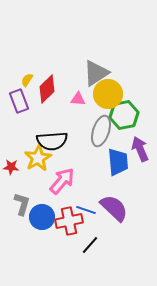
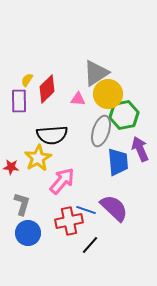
purple rectangle: rotated 20 degrees clockwise
black semicircle: moved 6 px up
blue circle: moved 14 px left, 16 px down
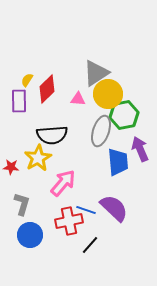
pink arrow: moved 1 px right, 2 px down
blue circle: moved 2 px right, 2 px down
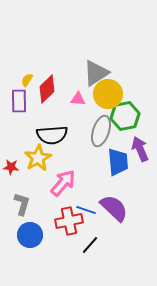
green hexagon: moved 1 px right, 1 px down
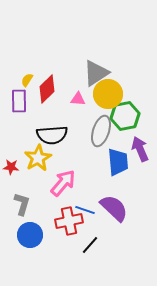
blue line: moved 1 px left
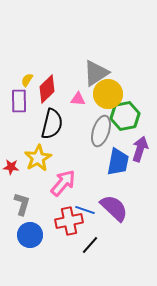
black semicircle: moved 11 px up; rotated 72 degrees counterclockwise
purple arrow: rotated 40 degrees clockwise
blue trapezoid: rotated 16 degrees clockwise
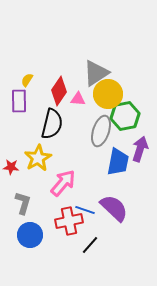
red diamond: moved 12 px right, 2 px down; rotated 12 degrees counterclockwise
gray L-shape: moved 1 px right, 1 px up
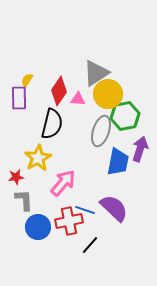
purple rectangle: moved 3 px up
red star: moved 5 px right, 10 px down; rotated 14 degrees counterclockwise
gray L-shape: moved 1 px right, 3 px up; rotated 20 degrees counterclockwise
blue circle: moved 8 px right, 8 px up
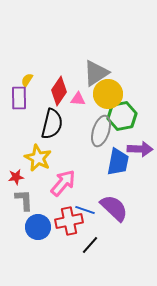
green hexagon: moved 3 px left
purple arrow: rotated 75 degrees clockwise
yellow star: rotated 16 degrees counterclockwise
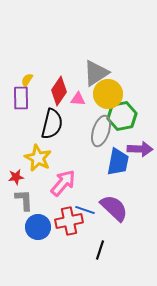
purple rectangle: moved 2 px right
black line: moved 10 px right, 5 px down; rotated 24 degrees counterclockwise
